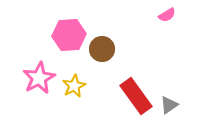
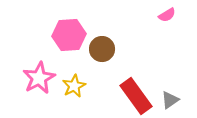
gray triangle: moved 1 px right, 5 px up
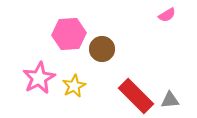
pink hexagon: moved 1 px up
red rectangle: rotated 9 degrees counterclockwise
gray triangle: rotated 30 degrees clockwise
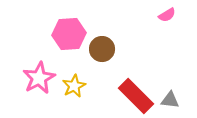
gray triangle: rotated 12 degrees clockwise
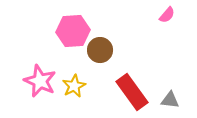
pink semicircle: rotated 18 degrees counterclockwise
pink hexagon: moved 4 px right, 3 px up
brown circle: moved 2 px left, 1 px down
pink star: moved 1 px right, 3 px down; rotated 20 degrees counterclockwise
red rectangle: moved 4 px left, 4 px up; rotated 9 degrees clockwise
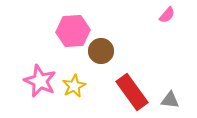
brown circle: moved 1 px right, 1 px down
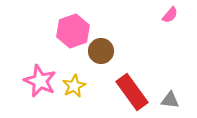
pink semicircle: moved 3 px right
pink hexagon: rotated 16 degrees counterclockwise
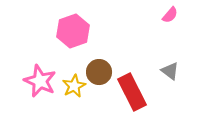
brown circle: moved 2 px left, 21 px down
red rectangle: rotated 9 degrees clockwise
gray triangle: moved 29 px up; rotated 30 degrees clockwise
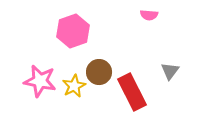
pink semicircle: moved 21 px left; rotated 54 degrees clockwise
gray triangle: rotated 30 degrees clockwise
pink star: rotated 12 degrees counterclockwise
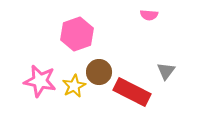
pink hexagon: moved 4 px right, 3 px down
gray triangle: moved 4 px left
red rectangle: rotated 36 degrees counterclockwise
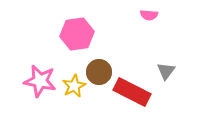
pink hexagon: rotated 12 degrees clockwise
